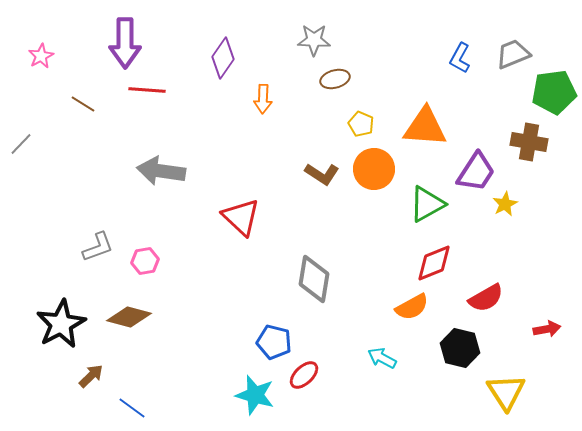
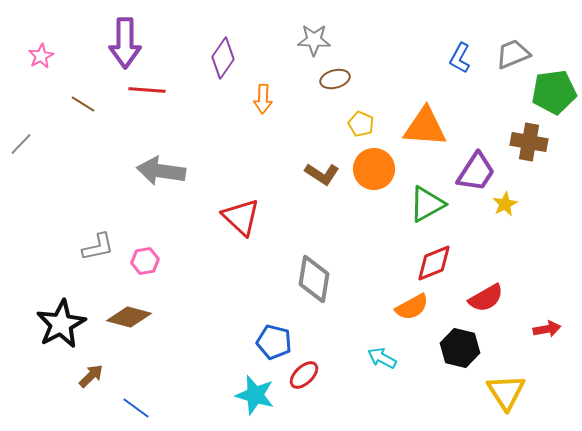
gray L-shape: rotated 8 degrees clockwise
blue line: moved 4 px right
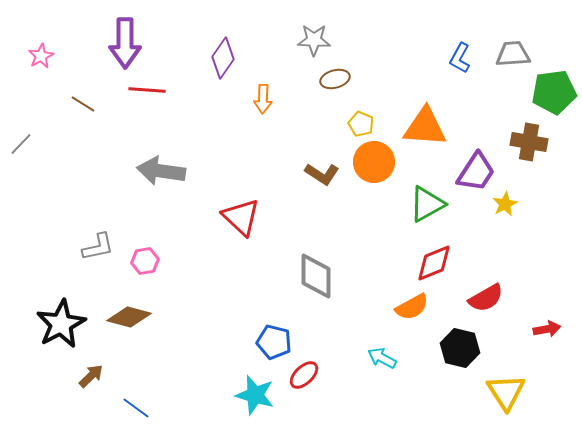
gray trapezoid: rotated 18 degrees clockwise
orange circle: moved 7 px up
gray diamond: moved 2 px right, 3 px up; rotated 9 degrees counterclockwise
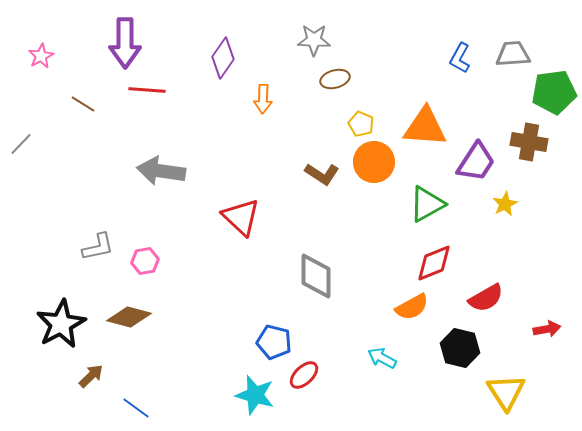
purple trapezoid: moved 10 px up
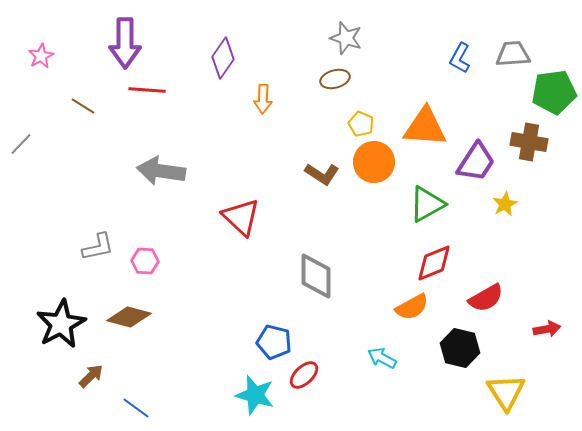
gray star: moved 32 px right, 2 px up; rotated 16 degrees clockwise
brown line: moved 2 px down
pink hexagon: rotated 12 degrees clockwise
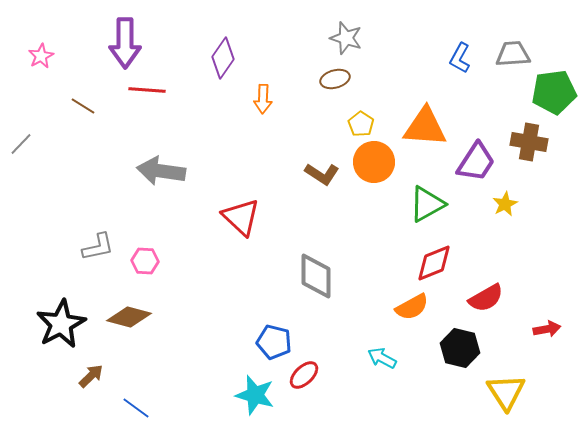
yellow pentagon: rotated 10 degrees clockwise
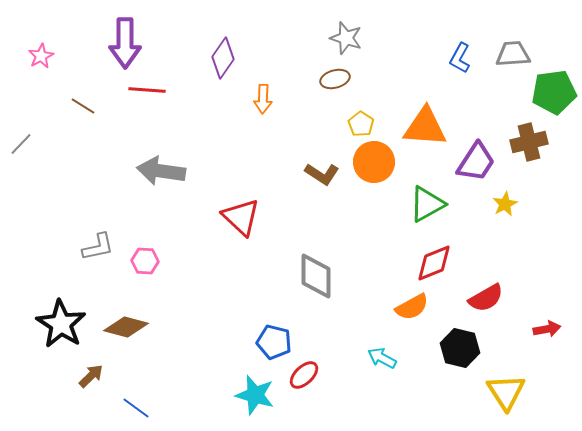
brown cross: rotated 24 degrees counterclockwise
brown diamond: moved 3 px left, 10 px down
black star: rotated 12 degrees counterclockwise
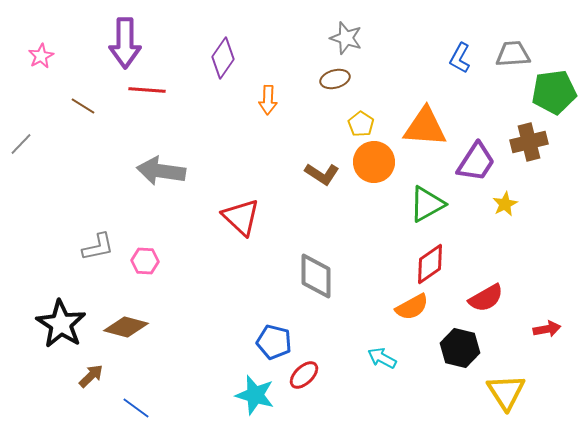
orange arrow: moved 5 px right, 1 px down
red diamond: moved 4 px left, 1 px down; rotated 12 degrees counterclockwise
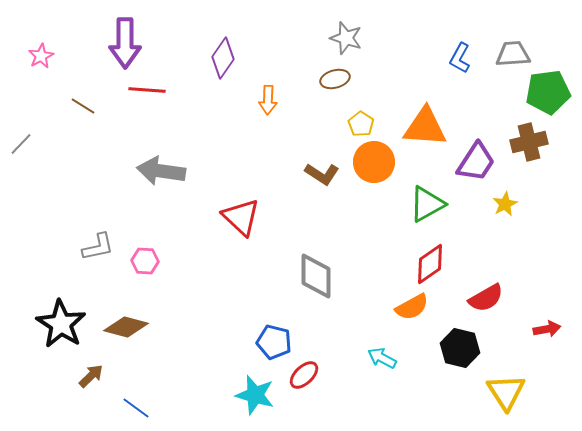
green pentagon: moved 6 px left
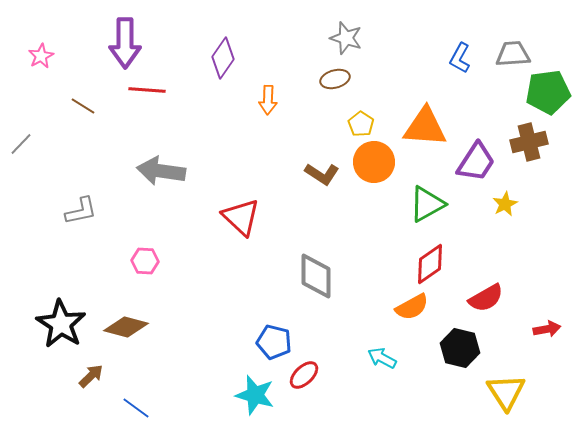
gray L-shape: moved 17 px left, 36 px up
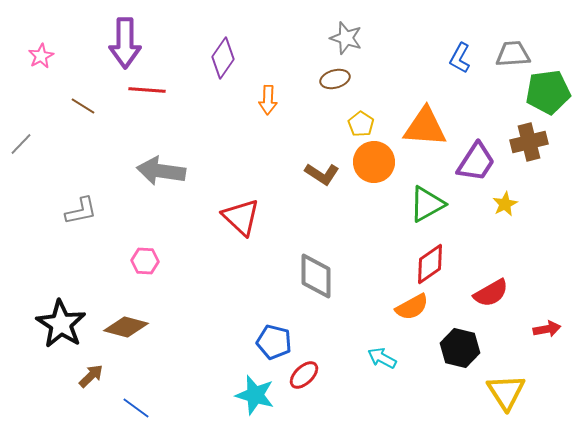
red semicircle: moved 5 px right, 5 px up
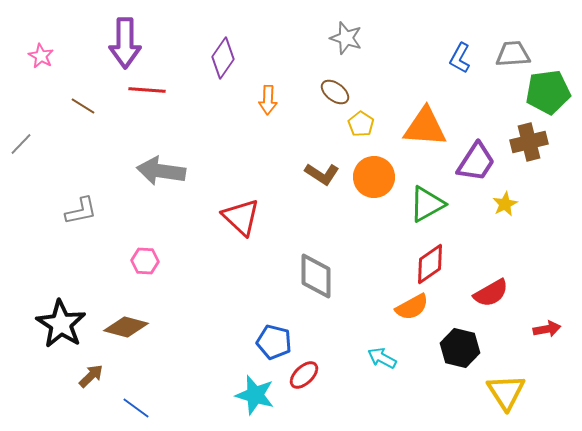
pink star: rotated 15 degrees counterclockwise
brown ellipse: moved 13 px down; rotated 52 degrees clockwise
orange circle: moved 15 px down
